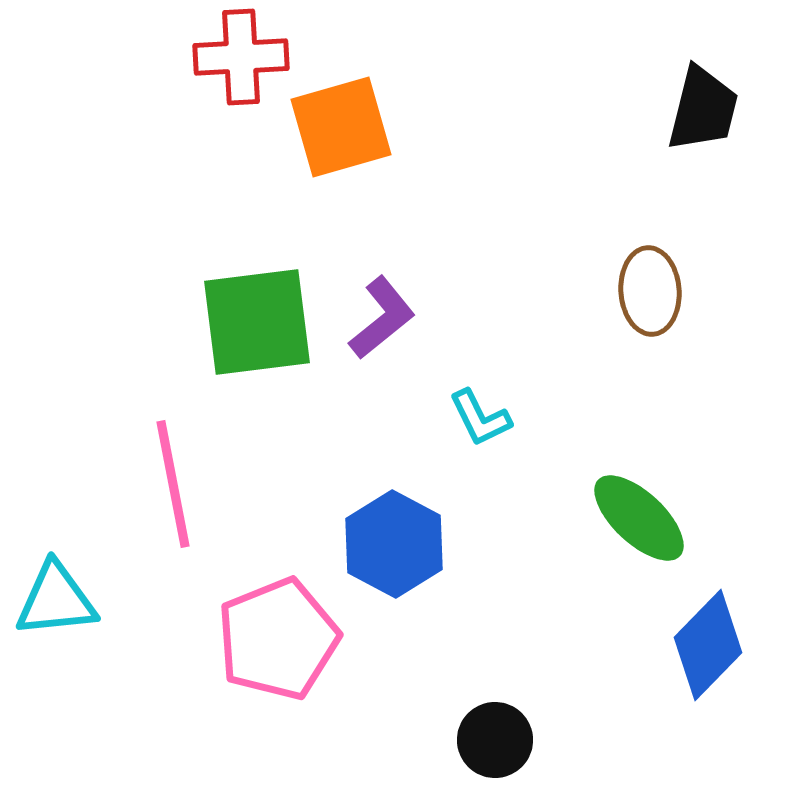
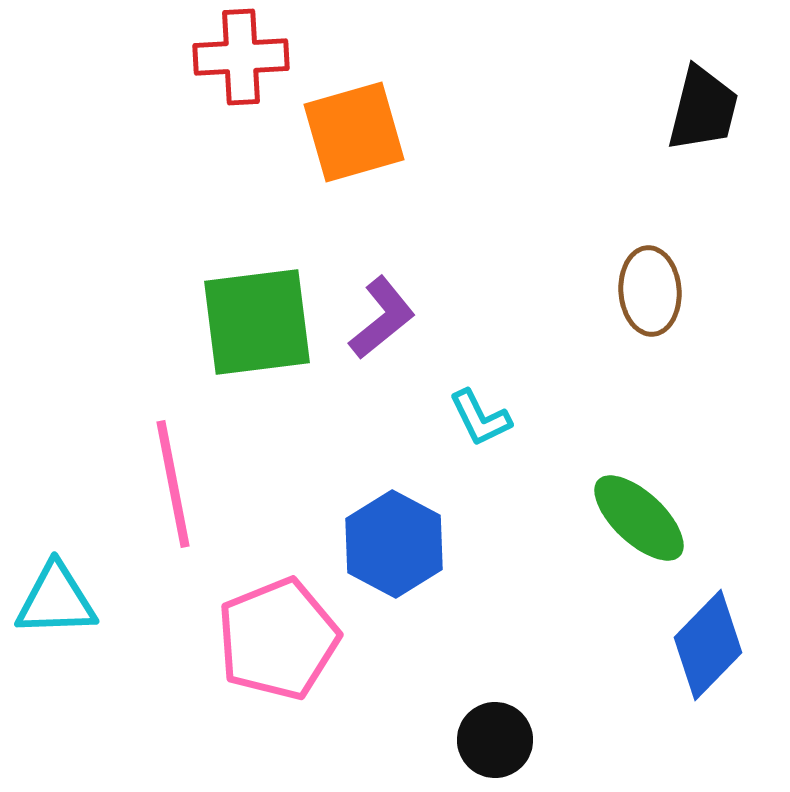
orange square: moved 13 px right, 5 px down
cyan triangle: rotated 4 degrees clockwise
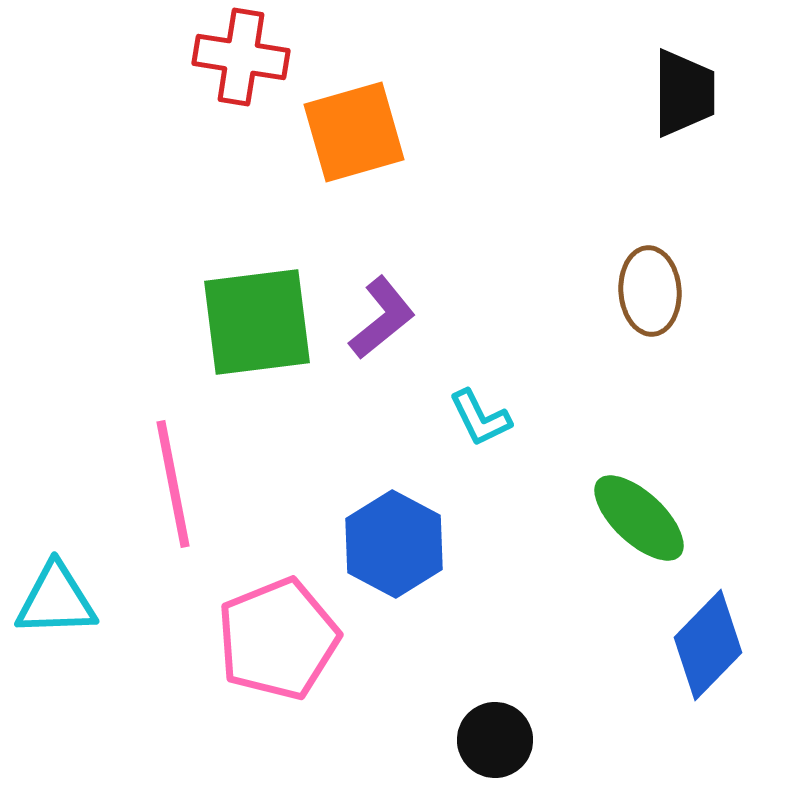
red cross: rotated 12 degrees clockwise
black trapezoid: moved 19 px left, 16 px up; rotated 14 degrees counterclockwise
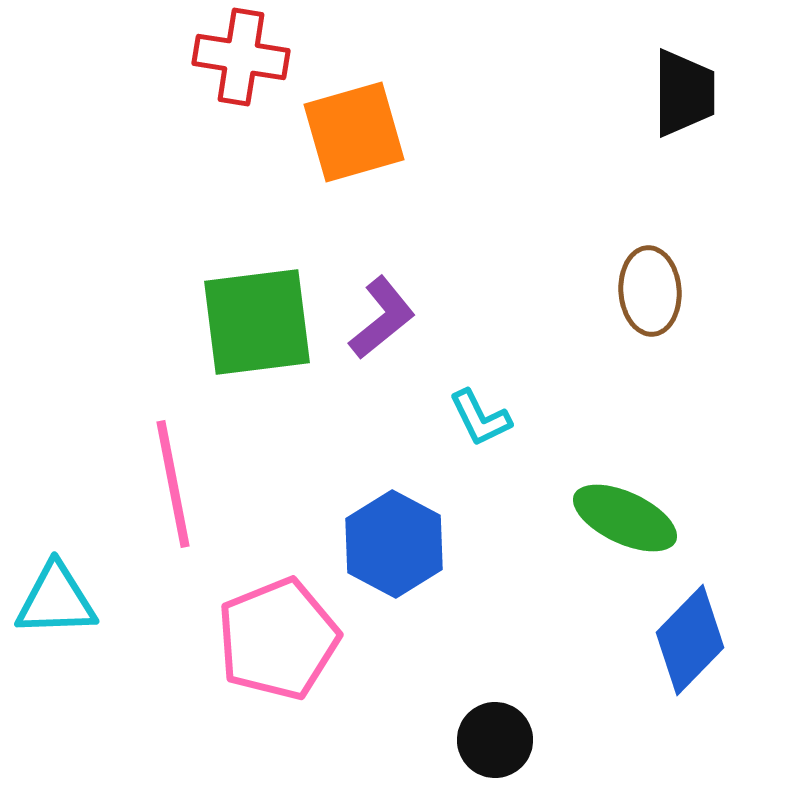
green ellipse: moved 14 px left; rotated 18 degrees counterclockwise
blue diamond: moved 18 px left, 5 px up
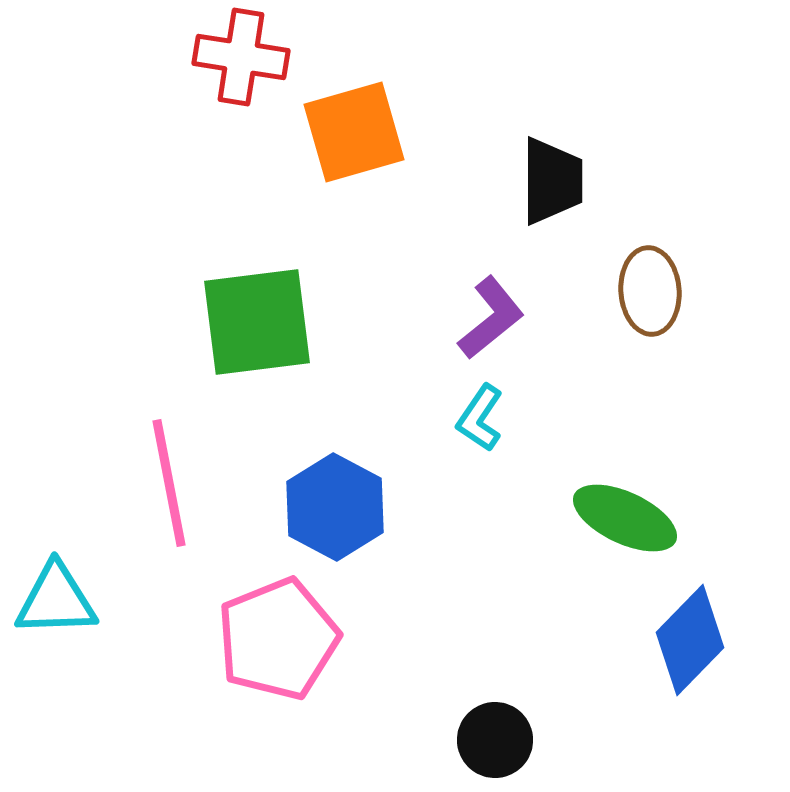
black trapezoid: moved 132 px left, 88 px down
purple L-shape: moved 109 px right
cyan L-shape: rotated 60 degrees clockwise
pink line: moved 4 px left, 1 px up
blue hexagon: moved 59 px left, 37 px up
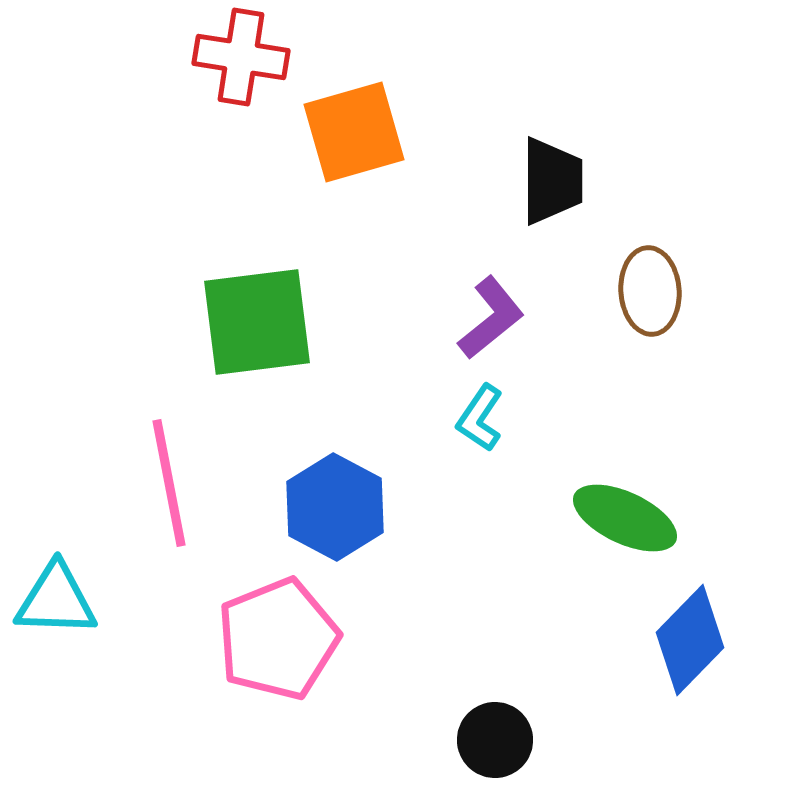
cyan triangle: rotated 4 degrees clockwise
